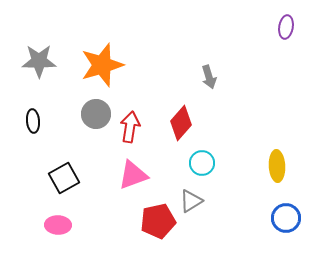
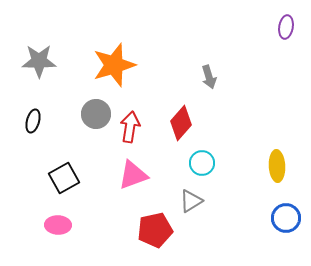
orange star: moved 12 px right
black ellipse: rotated 20 degrees clockwise
red pentagon: moved 3 px left, 9 px down
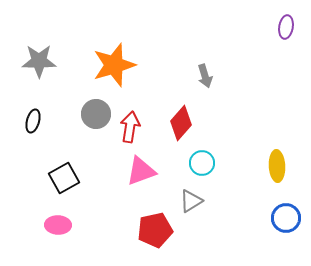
gray arrow: moved 4 px left, 1 px up
pink triangle: moved 8 px right, 4 px up
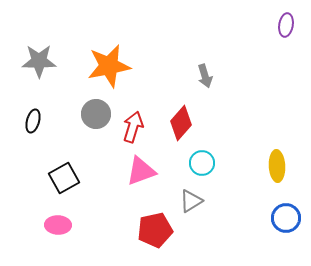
purple ellipse: moved 2 px up
orange star: moved 5 px left, 1 px down; rotated 6 degrees clockwise
red arrow: moved 3 px right; rotated 8 degrees clockwise
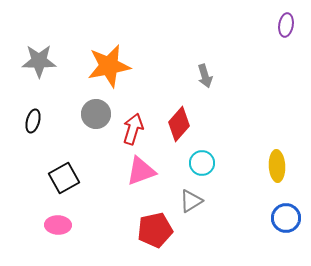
red diamond: moved 2 px left, 1 px down
red arrow: moved 2 px down
